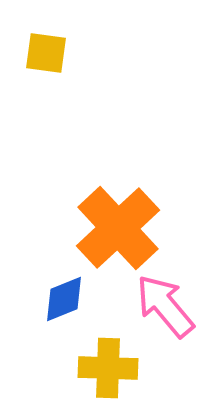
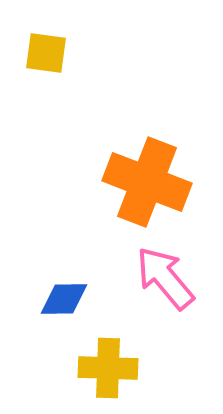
orange cross: moved 29 px right, 46 px up; rotated 26 degrees counterclockwise
blue diamond: rotated 21 degrees clockwise
pink arrow: moved 28 px up
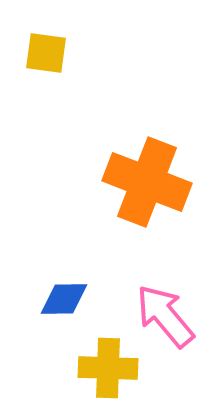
pink arrow: moved 38 px down
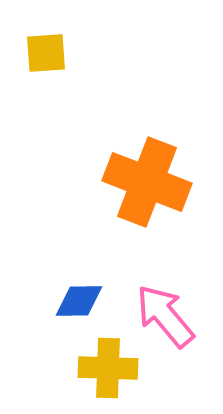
yellow square: rotated 12 degrees counterclockwise
blue diamond: moved 15 px right, 2 px down
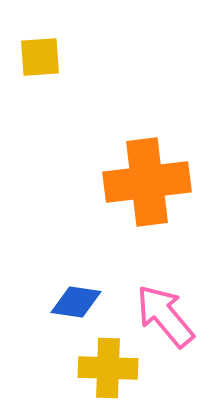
yellow square: moved 6 px left, 4 px down
orange cross: rotated 28 degrees counterclockwise
blue diamond: moved 3 px left, 1 px down; rotated 9 degrees clockwise
